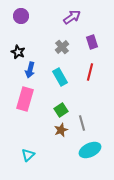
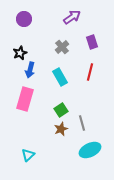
purple circle: moved 3 px right, 3 px down
black star: moved 2 px right, 1 px down; rotated 24 degrees clockwise
brown star: moved 1 px up
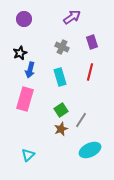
gray cross: rotated 24 degrees counterclockwise
cyan rectangle: rotated 12 degrees clockwise
gray line: moved 1 px left, 3 px up; rotated 49 degrees clockwise
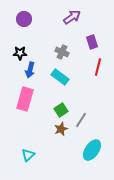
gray cross: moved 5 px down
black star: rotated 24 degrees clockwise
red line: moved 8 px right, 5 px up
cyan rectangle: rotated 36 degrees counterclockwise
cyan ellipse: moved 2 px right; rotated 30 degrees counterclockwise
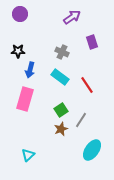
purple circle: moved 4 px left, 5 px up
black star: moved 2 px left, 2 px up
red line: moved 11 px left, 18 px down; rotated 48 degrees counterclockwise
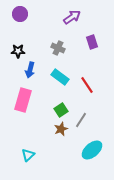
gray cross: moved 4 px left, 4 px up
pink rectangle: moved 2 px left, 1 px down
cyan ellipse: rotated 15 degrees clockwise
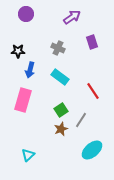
purple circle: moved 6 px right
red line: moved 6 px right, 6 px down
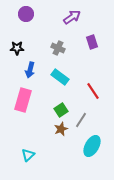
black star: moved 1 px left, 3 px up
cyan ellipse: moved 4 px up; rotated 20 degrees counterclockwise
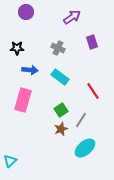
purple circle: moved 2 px up
blue arrow: rotated 98 degrees counterclockwise
cyan ellipse: moved 7 px left, 2 px down; rotated 20 degrees clockwise
cyan triangle: moved 18 px left, 6 px down
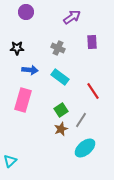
purple rectangle: rotated 16 degrees clockwise
